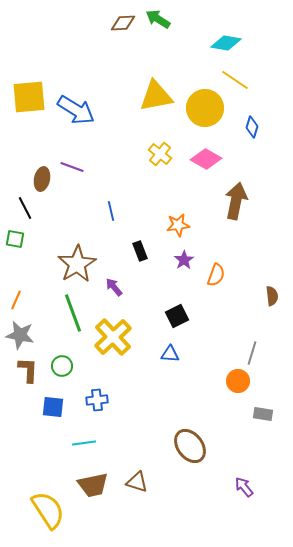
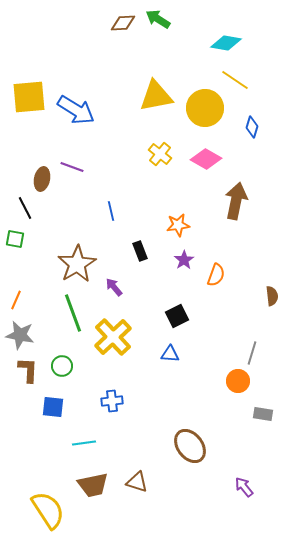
blue cross at (97, 400): moved 15 px right, 1 px down
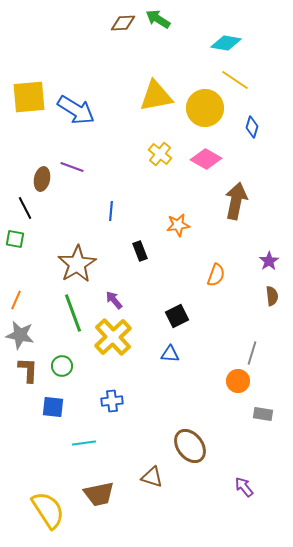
blue line at (111, 211): rotated 18 degrees clockwise
purple star at (184, 260): moved 85 px right, 1 px down
purple arrow at (114, 287): moved 13 px down
brown triangle at (137, 482): moved 15 px right, 5 px up
brown trapezoid at (93, 485): moved 6 px right, 9 px down
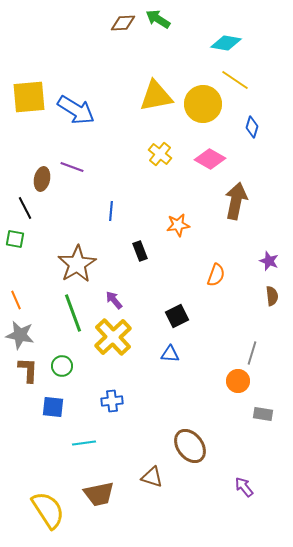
yellow circle at (205, 108): moved 2 px left, 4 px up
pink diamond at (206, 159): moved 4 px right
purple star at (269, 261): rotated 18 degrees counterclockwise
orange line at (16, 300): rotated 48 degrees counterclockwise
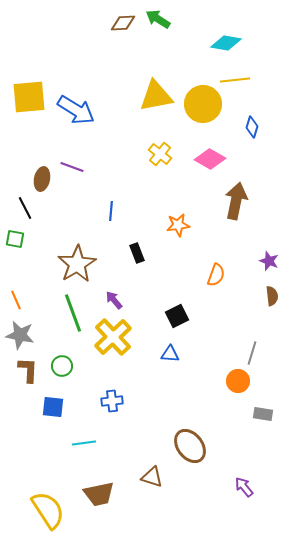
yellow line at (235, 80): rotated 40 degrees counterclockwise
black rectangle at (140, 251): moved 3 px left, 2 px down
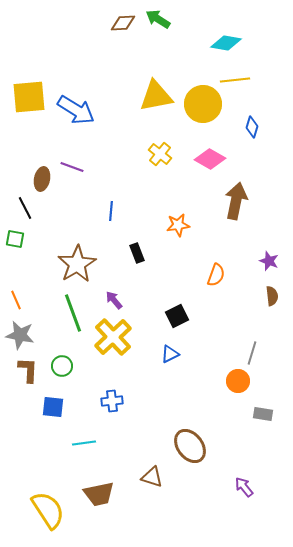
blue triangle at (170, 354): rotated 30 degrees counterclockwise
